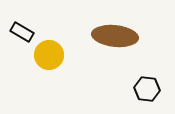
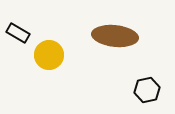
black rectangle: moved 4 px left, 1 px down
black hexagon: moved 1 px down; rotated 20 degrees counterclockwise
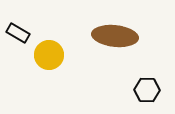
black hexagon: rotated 15 degrees clockwise
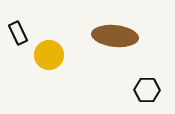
black rectangle: rotated 35 degrees clockwise
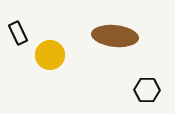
yellow circle: moved 1 px right
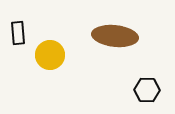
black rectangle: rotated 20 degrees clockwise
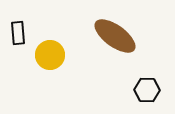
brown ellipse: rotated 30 degrees clockwise
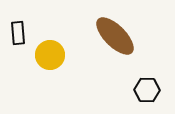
brown ellipse: rotated 9 degrees clockwise
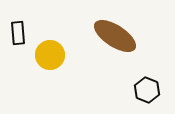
brown ellipse: rotated 12 degrees counterclockwise
black hexagon: rotated 20 degrees clockwise
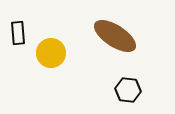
yellow circle: moved 1 px right, 2 px up
black hexagon: moved 19 px left; rotated 15 degrees counterclockwise
